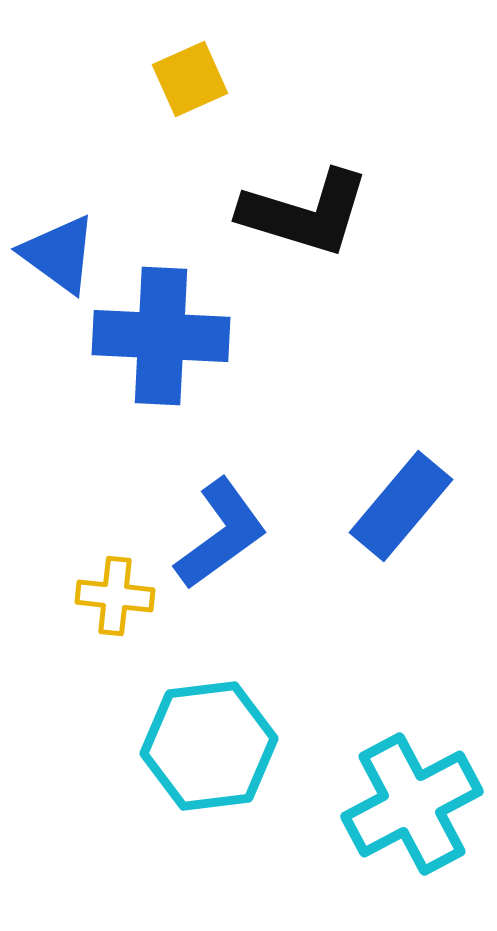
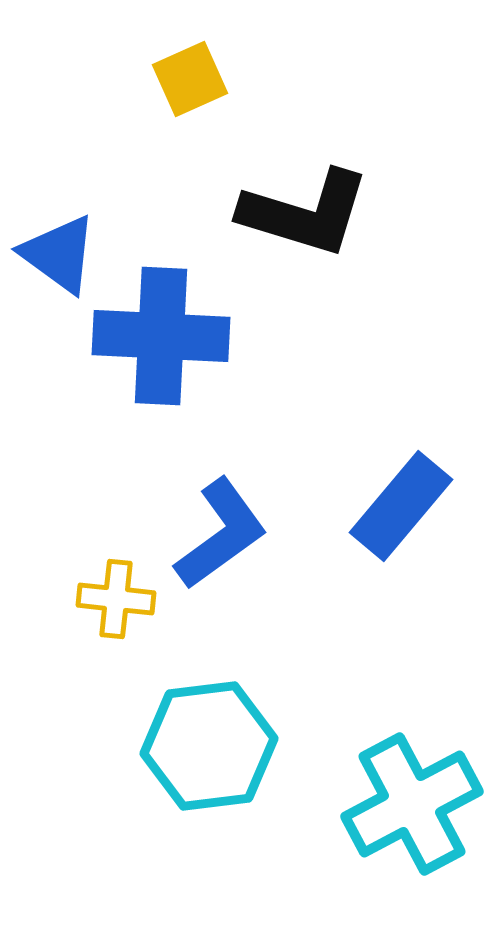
yellow cross: moved 1 px right, 3 px down
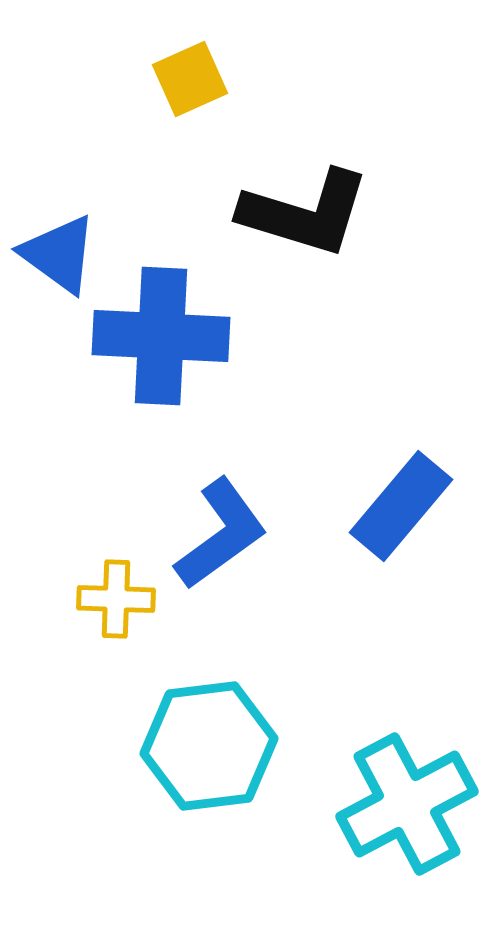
yellow cross: rotated 4 degrees counterclockwise
cyan cross: moved 5 px left
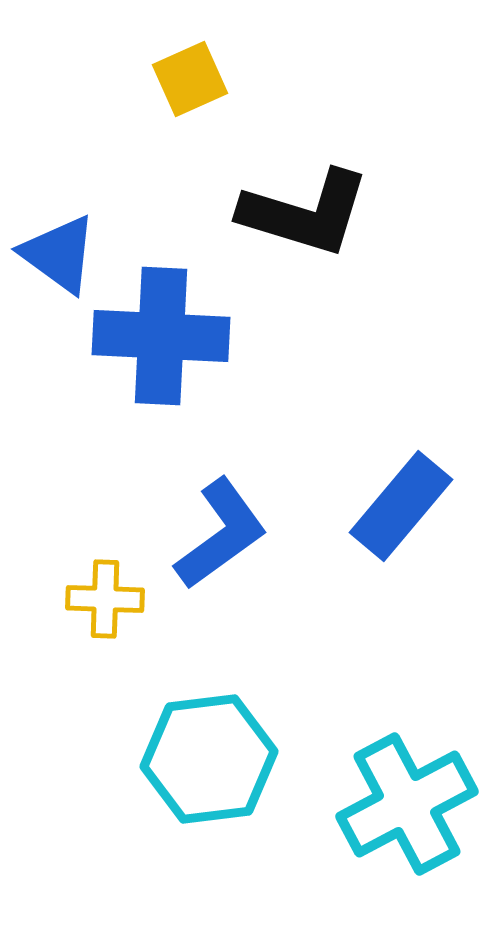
yellow cross: moved 11 px left
cyan hexagon: moved 13 px down
